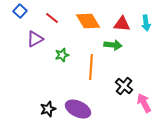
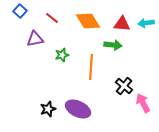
cyan arrow: rotated 91 degrees clockwise
purple triangle: rotated 18 degrees clockwise
pink arrow: moved 1 px left
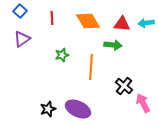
red line: rotated 48 degrees clockwise
purple triangle: moved 13 px left; rotated 24 degrees counterclockwise
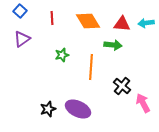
black cross: moved 2 px left
